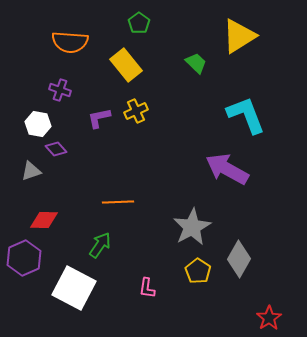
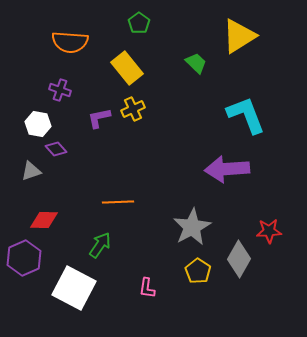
yellow rectangle: moved 1 px right, 3 px down
yellow cross: moved 3 px left, 2 px up
purple arrow: rotated 33 degrees counterclockwise
red star: moved 87 px up; rotated 30 degrees clockwise
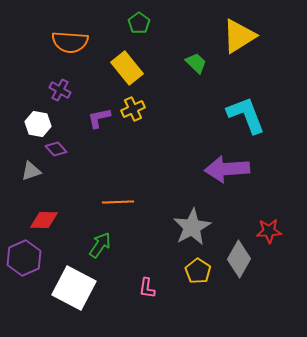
purple cross: rotated 10 degrees clockwise
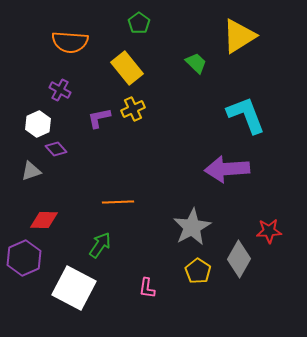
white hexagon: rotated 25 degrees clockwise
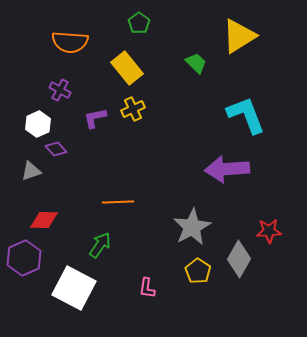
purple L-shape: moved 4 px left
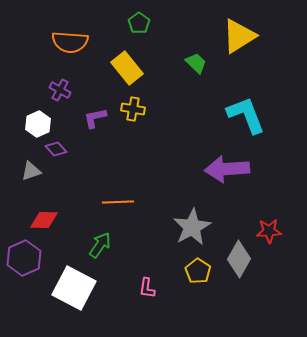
yellow cross: rotated 35 degrees clockwise
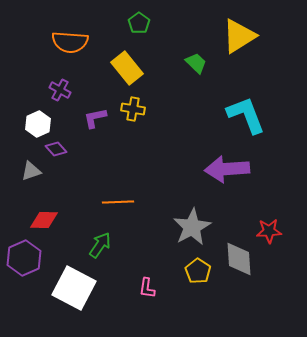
gray diamond: rotated 33 degrees counterclockwise
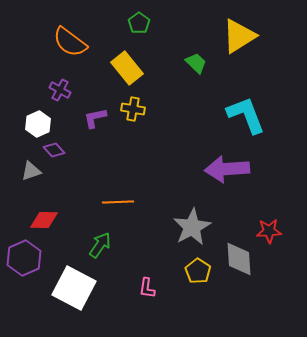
orange semicircle: rotated 33 degrees clockwise
purple diamond: moved 2 px left, 1 px down
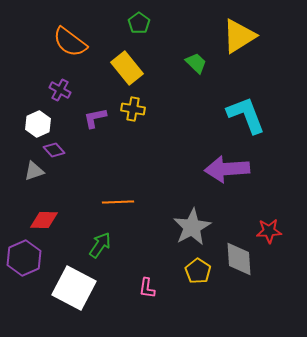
gray triangle: moved 3 px right
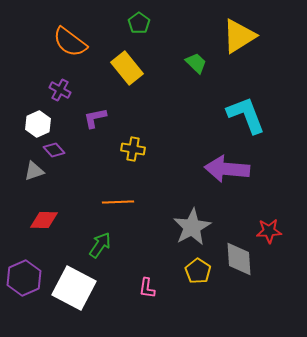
yellow cross: moved 40 px down
purple arrow: rotated 9 degrees clockwise
purple hexagon: moved 20 px down
